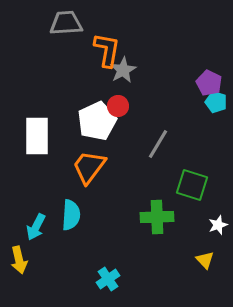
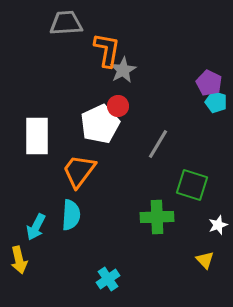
white pentagon: moved 3 px right, 3 px down
orange trapezoid: moved 10 px left, 4 px down
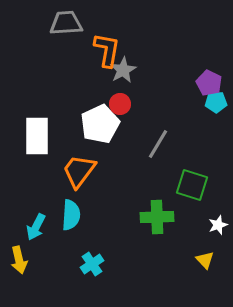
cyan pentagon: rotated 20 degrees counterclockwise
red circle: moved 2 px right, 2 px up
cyan cross: moved 16 px left, 15 px up
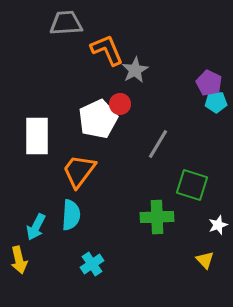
orange L-shape: rotated 33 degrees counterclockwise
gray star: moved 12 px right
white pentagon: moved 2 px left, 5 px up
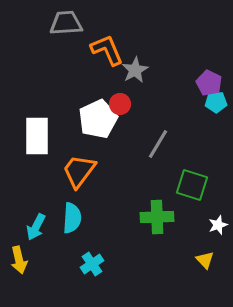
cyan semicircle: moved 1 px right, 3 px down
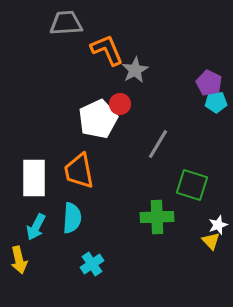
white rectangle: moved 3 px left, 42 px down
orange trapezoid: rotated 48 degrees counterclockwise
yellow triangle: moved 6 px right, 19 px up
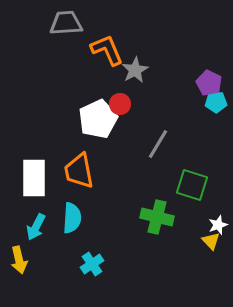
green cross: rotated 16 degrees clockwise
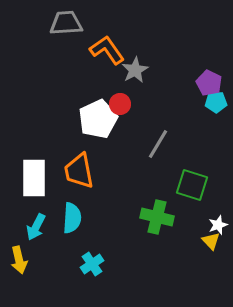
orange L-shape: rotated 12 degrees counterclockwise
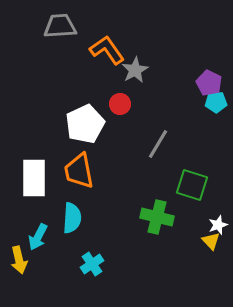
gray trapezoid: moved 6 px left, 3 px down
white pentagon: moved 13 px left, 5 px down
cyan arrow: moved 2 px right, 10 px down
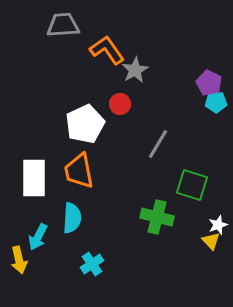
gray trapezoid: moved 3 px right, 1 px up
